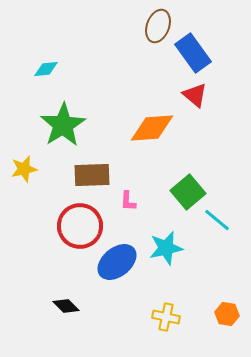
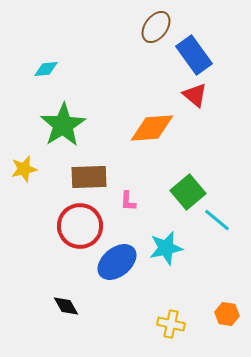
brown ellipse: moved 2 px left, 1 px down; rotated 16 degrees clockwise
blue rectangle: moved 1 px right, 2 px down
brown rectangle: moved 3 px left, 2 px down
black diamond: rotated 16 degrees clockwise
yellow cross: moved 5 px right, 7 px down
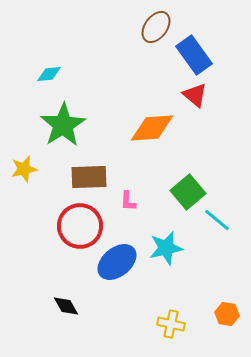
cyan diamond: moved 3 px right, 5 px down
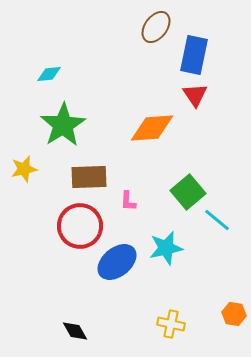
blue rectangle: rotated 48 degrees clockwise
red triangle: rotated 16 degrees clockwise
black diamond: moved 9 px right, 25 px down
orange hexagon: moved 7 px right
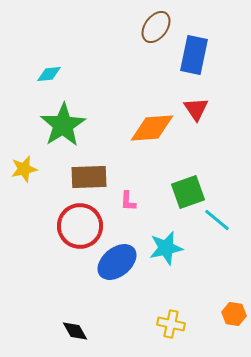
red triangle: moved 1 px right, 14 px down
green square: rotated 20 degrees clockwise
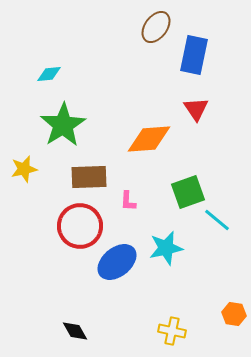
orange diamond: moved 3 px left, 11 px down
yellow cross: moved 1 px right, 7 px down
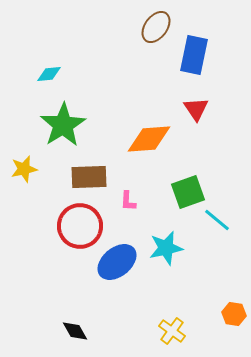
yellow cross: rotated 24 degrees clockwise
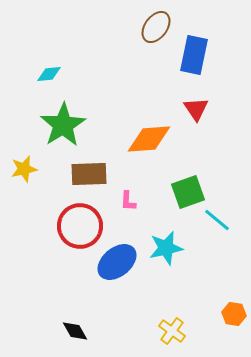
brown rectangle: moved 3 px up
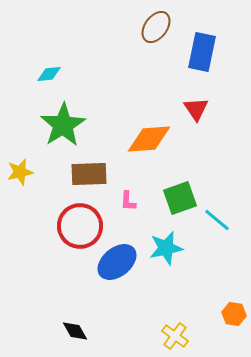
blue rectangle: moved 8 px right, 3 px up
yellow star: moved 4 px left, 3 px down
green square: moved 8 px left, 6 px down
yellow cross: moved 3 px right, 5 px down
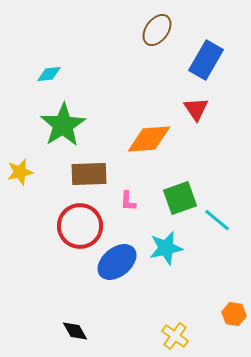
brown ellipse: moved 1 px right, 3 px down
blue rectangle: moved 4 px right, 8 px down; rotated 18 degrees clockwise
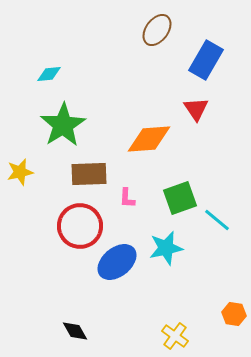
pink L-shape: moved 1 px left, 3 px up
